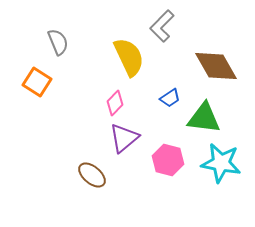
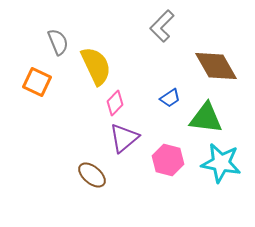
yellow semicircle: moved 33 px left, 9 px down
orange square: rotated 8 degrees counterclockwise
green triangle: moved 2 px right
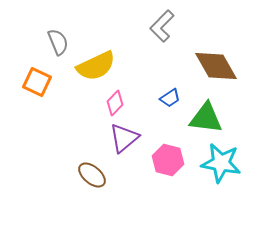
yellow semicircle: rotated 90 degrees clockwise
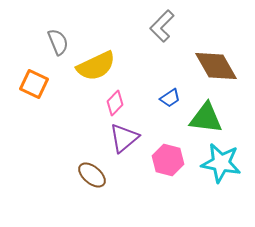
orange square: moved 3 px left, 2 px down
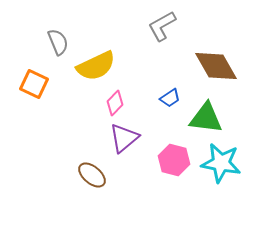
gray L-shape: rotated 16 degrees clockwise
pink hexagon: moved 6 px right
